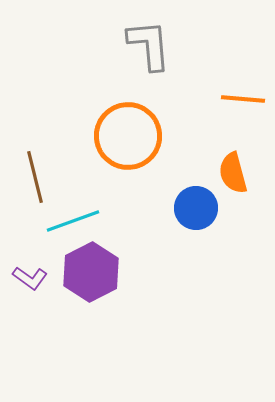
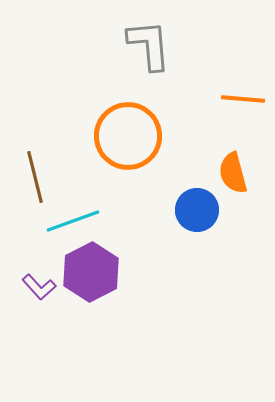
blue circle: moved 1 px right, 2 px down
purple L-shape: moved 9 px right, 9 px down; rotated 12 degrees clockwise
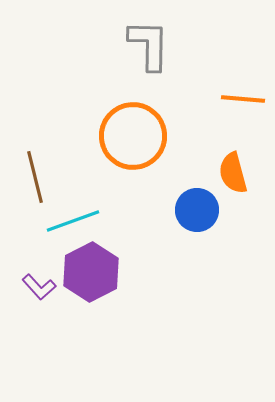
gray L-shape: rotated 6 degrees clockwise
orange circle: moved 5 px right
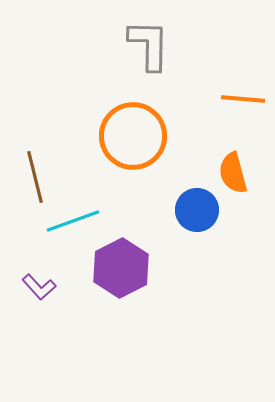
purple hexagon: moved 30 px right, 4 px up
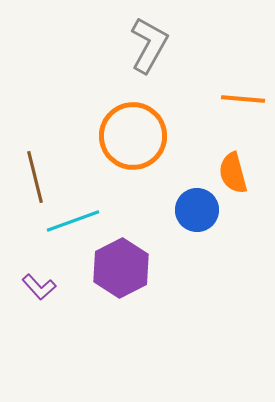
gray L-shape: rotated 28 degrees clockwise
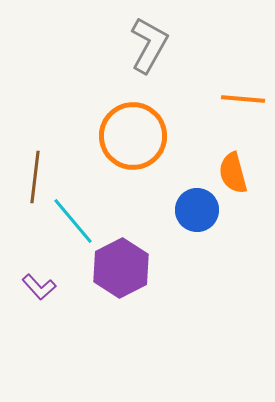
brown line: rotated 21 degrees clockwise
cyan line: rotated 70 degrees clockwise
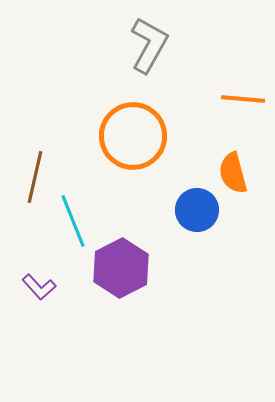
brown line: rotated 6 degrees clockwise
cyan line: rotated 18 degrees clockwise
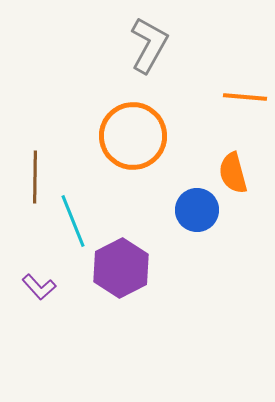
orange line: moved 2 px right, 2 px up
brown line: rotated 12 degrees counterclockwise
